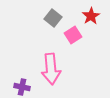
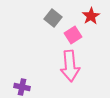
pink arrow: moved 19 px right, 3 px up
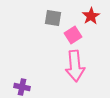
gray square: rotated 30 degrees counterclockwise
pink arrow: moved 5 px right
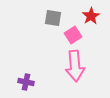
purple cross: moved 4 px right, 5 px up
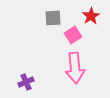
gray square: rotated 12 degrees counterclockwise
pink arrow: moved 2 px down
purple cross: rotated 35 degrees counterclockwise
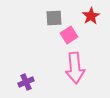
gray square: moved 1 px right
pink square: moved 4 px left
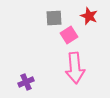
red star: moved 2 px left; rotated 18 degrees counterclockwise
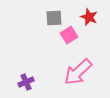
red star: moved 1 px down
pink arrow: moved 3 px right, 4 px down; rotated 52 degrees clockwise
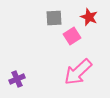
pink square: moved 3 px right, 1 px down
purple cross: moved 9 px left, 3 px up
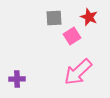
purple cross: rotated 21 degrees clockwise
